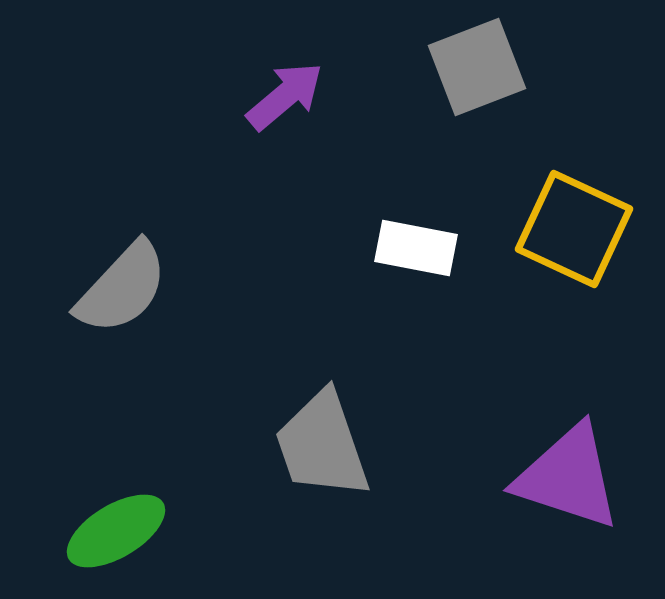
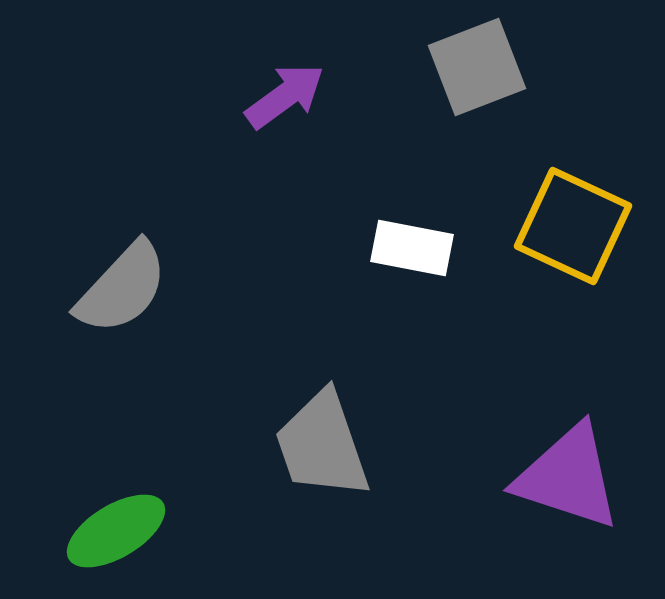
purple arrow: rotated 4 degrees clockwise
yellow square: moved 1 px left, 3 px up
white rectangle: moved 4 px left
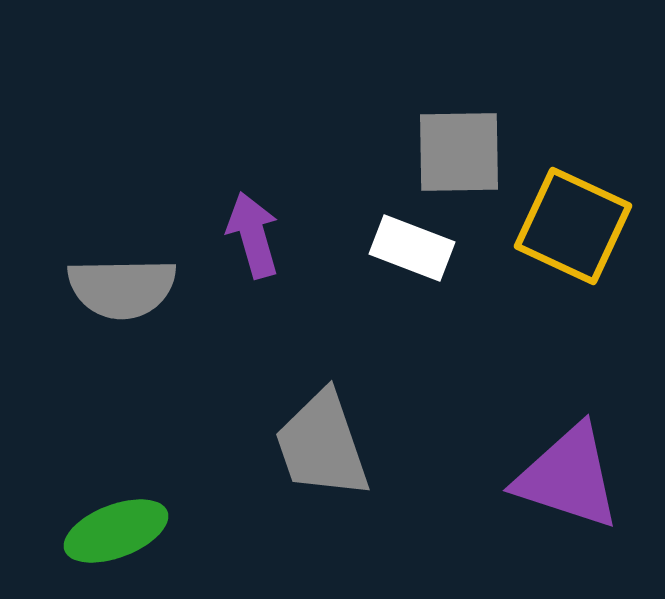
gray square: moved 18 px left, 85 px down; rotated 20 degrees clockwise
purple arrow: moved 32 px left, 139 px down; rotated 70 degrees counterclockwise
white rectangle: rotated 10 degrees clockwise
gray semicircle: rotated 46 degrees clockwise
green ellipse: rotated 10 degrees clockwise
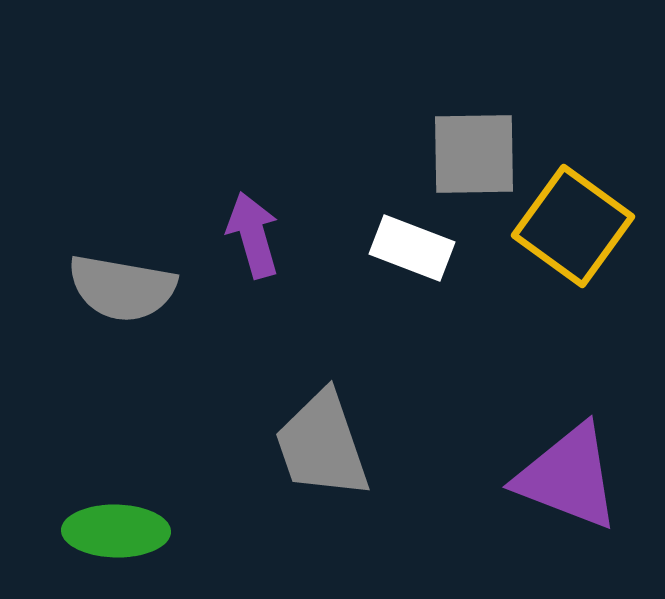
gray square: moved 15 px right, 2 px down
yellow square: rotated 11 degrees clockwise
gray semicircle: rotated 11 degrees clockwise
purple triangle: rotated 3 degrees clockwise
green ellipse: rotated 22 degrees clockwise
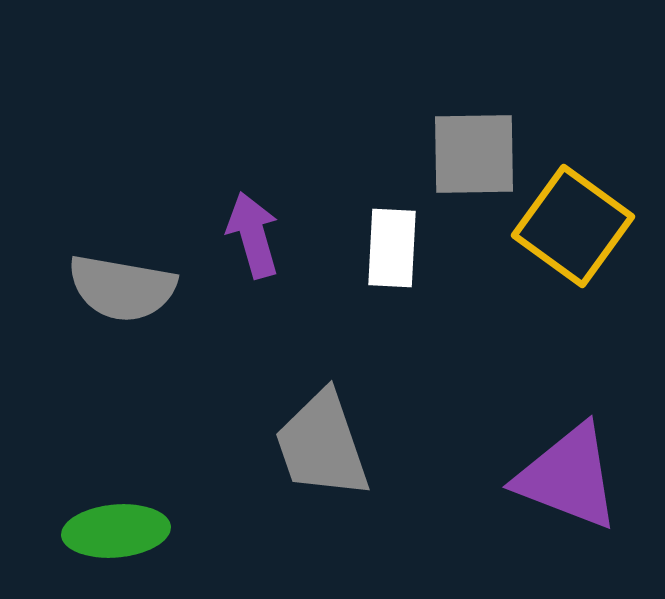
white rectangle: moved 20 px left; rotated 72 degrees clockwise
green ellipse: rotated 6 degrees counterclockwise
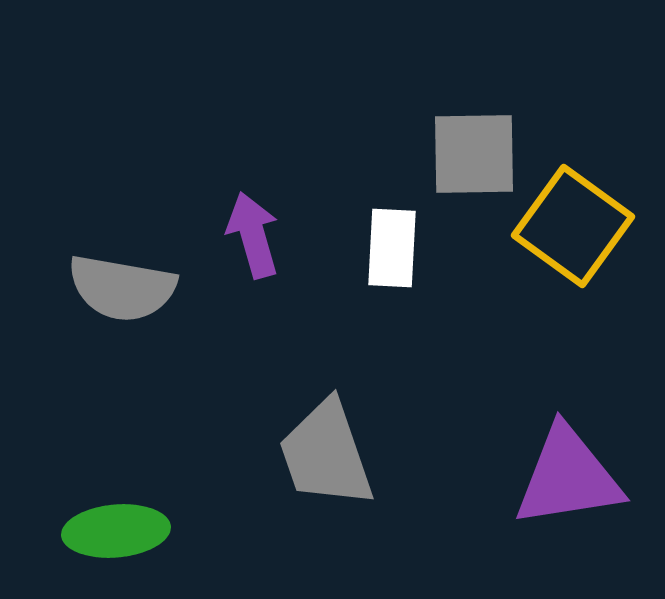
gray trapezoid: moved 4 px right, 9 px down
purple triangle: rotated 30 degrees counterclockwise
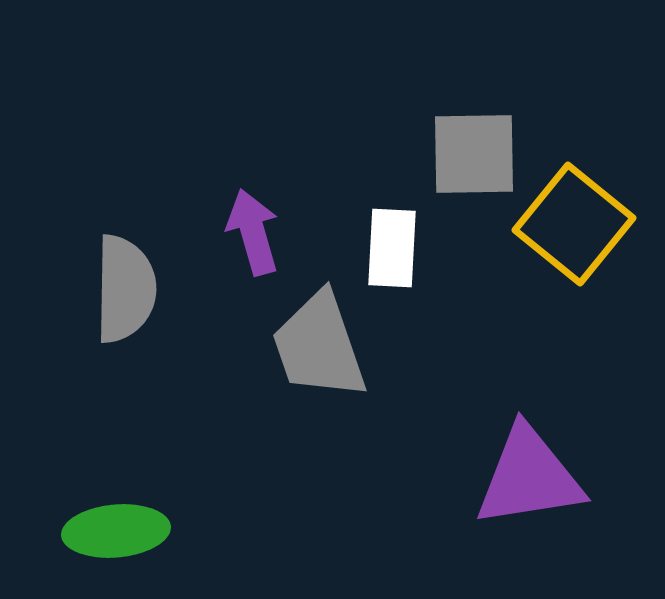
yellow square: moved 1 px right, 2 px up; rotated 3 degrees clockwise
purple arrow: moved 3 px up
gray semicircle: moved 3 px right, 1 px down; rotated 99 degrees counterclockwise
gray trapezoid: moved 7 px left, 108 px up
purple triangle: moved 39 px left
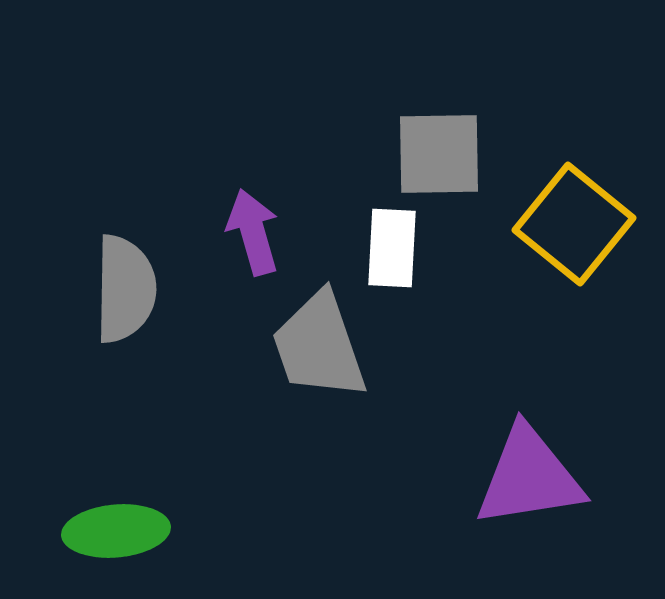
gray square: moved 35 px left
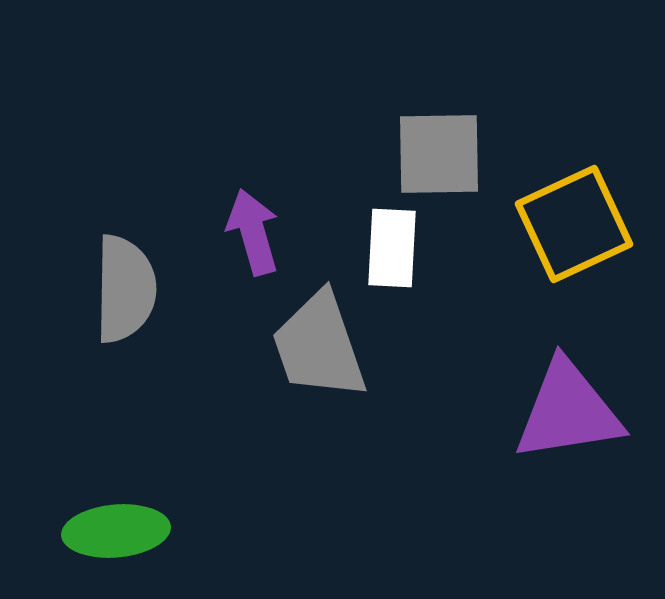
yellow square: rotated 26 degrees clockwise
purple triangle: moved 39 px right, 66 px up
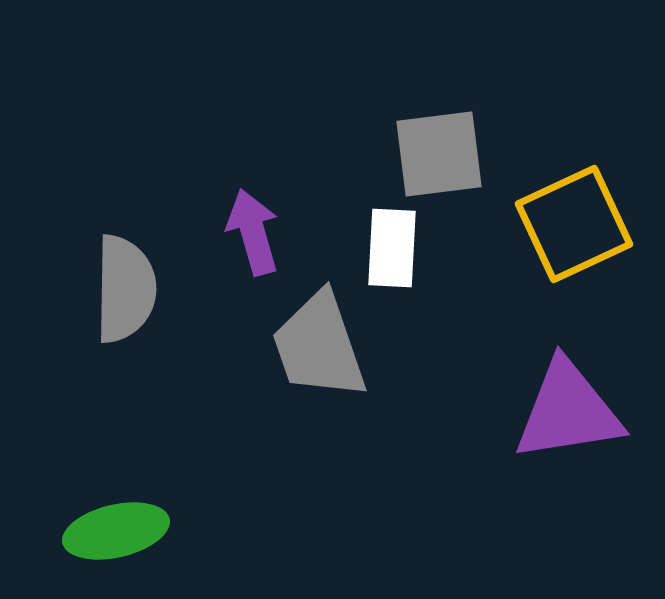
gray square: rotated 6 degrees counterclockwise
green ellipse: rotated 8 degrees counterclockwise
